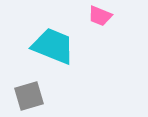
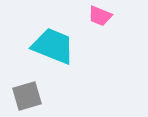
gray square: moved 2 px left
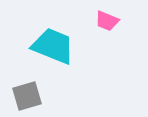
pink trapezoid: moved 7 px right, 5 px down
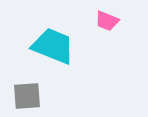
gray square: rotated 12 degrees clockwise
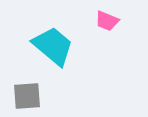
cyan trapezoid: rotated 18 degrees clockwise
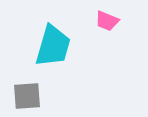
cyan trapezoid: rotated 66 degrees clockwise
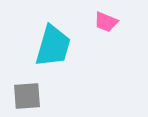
pink trapezoid: moved 1 px left, 1 px down
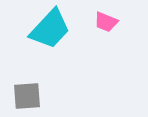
cyan trapezoid: moved 3 px left, 17 px up; rotated 27 degrees clockwise
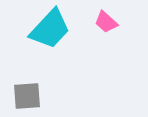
pink trapezoid: rotated 20 degrees clockwise
